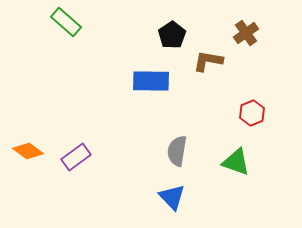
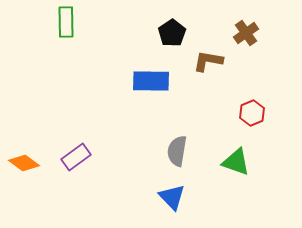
green rectangle: rotated 48 degrees clockwise
black pentagon: moved 2 px up
orange diamond: moved 4 px left, 12 px down
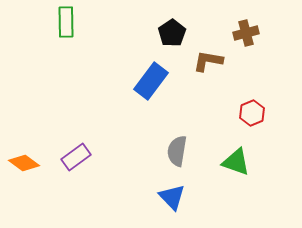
brown cross: rotated 20 degrees clockwise
blue rectangle: rotated 54 degrees counterclockwise
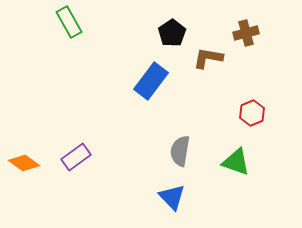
green rectangle: moved 3 px right; rotated 28 degrees counterclockwise
brown L-shape: moved 3 px up
gray semicircle: moved 3 px right
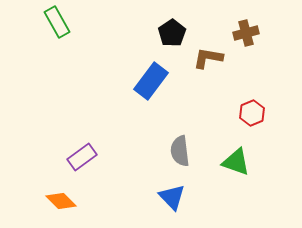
green rectangle: moved 12 px left
gray semicircle: rotated 16 degrees counterclockwise
purple rectangle: moved 6 px right
orange diamond: moved 37 px right, 38 px down; rotated 8 degrees clockwise
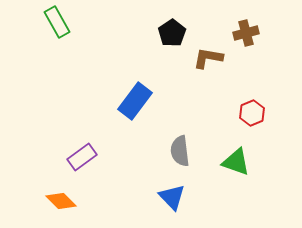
blue rectangle: moved 16 px left, 20 px down
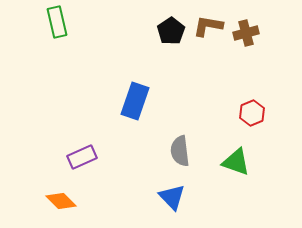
green rectangle: rotated 16 degrees clockwise
black pentagon: moved 1 px left, 2 px up
brown L-shape: moved 32 px up
blue rectangle: rotated 18 degrees counterclockwise
purple rectangle: rotated 12 degrees clockwise
